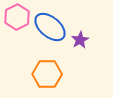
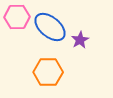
pink hexagon: rotated 25 degrees clockwise
orange hexagon: moved 1 px right, 2 px up
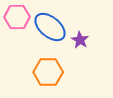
purple star: rotated 12 degrees counterclockwise
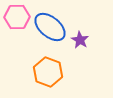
orange hexagon: rotated 20 degrees clockwise
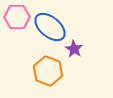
purple star: moved 6 px left, 9 px down
orange hexagon: moved 1 px up
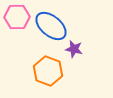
blue ellipse: moved 1 px right, 1 px up
purple star: rotated 18 degrees counterclockwise
